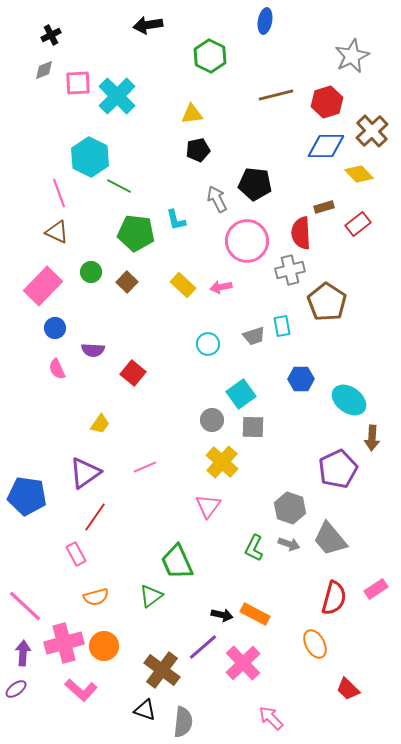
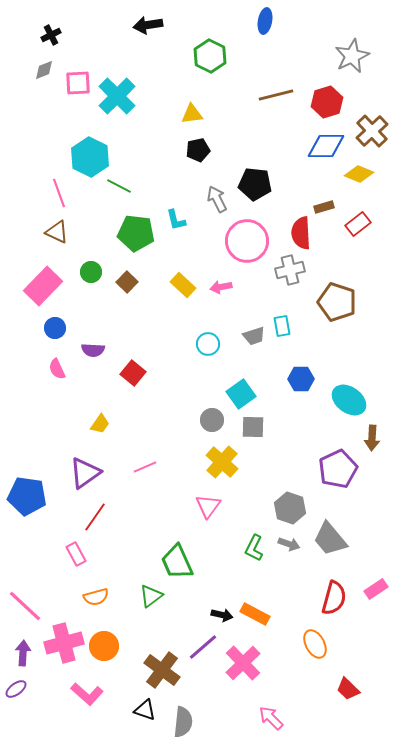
yellow diamond at (359, 174): rotated 24 degrees counterclockwise
brown pentagon at (327, 302): moved 10 px right; rotated 15 degrees counterclockwise
pink L-shape at (81, 690): moved 6 px right, 4 px down
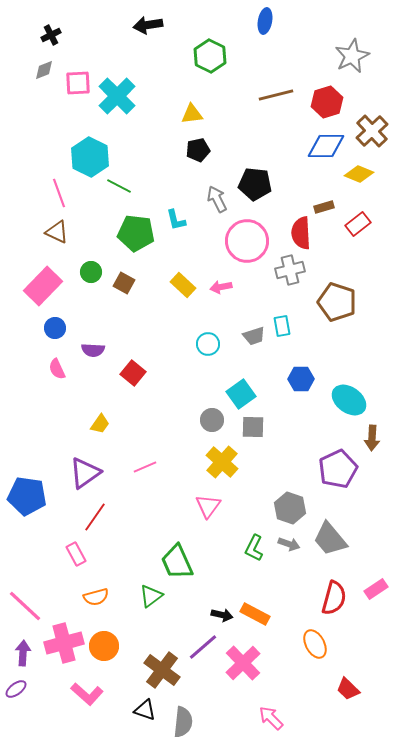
brown square at (127, 282): moved 3 px left, 1 px down; rotated 15 degrees counterclockwise
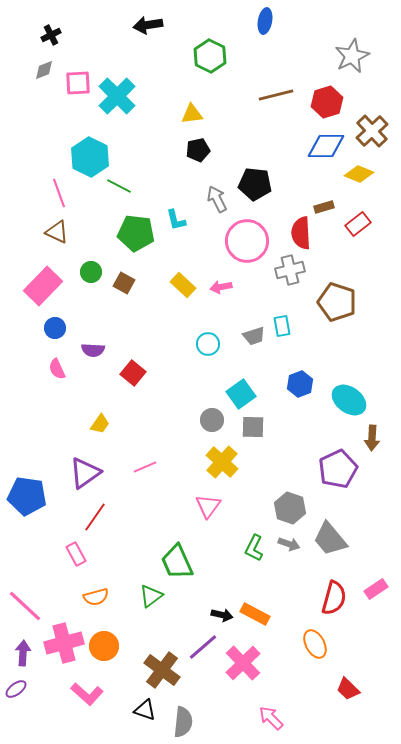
blue hexagon at (301, 379): moved 1 px left, 5 px down; rotated 20 degrees counterclockwise
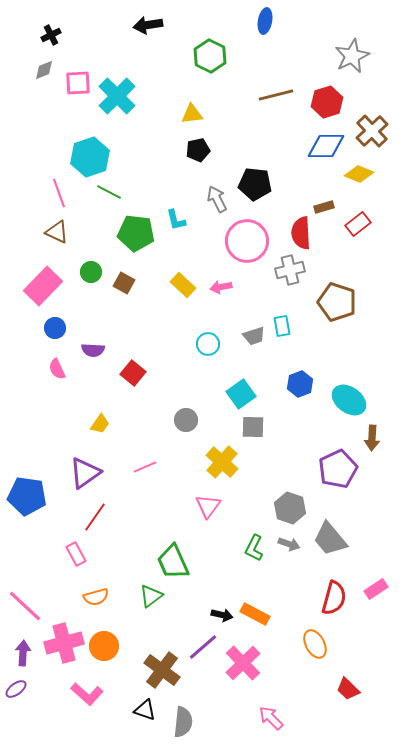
cyan hexagon at (90, 157): rotated 15 degrees clockwise
green line at (119, 186): moved 10 px left, 6 px down
gray circle at (212, 420): moved 26 px left
green trapezoid at (177, 562): moved 4 px left
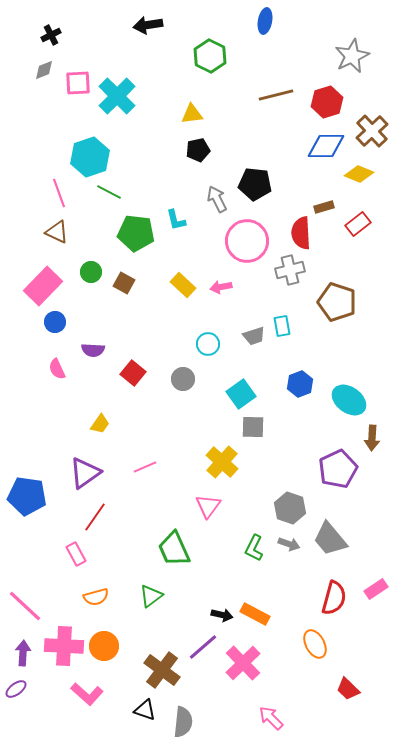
blue circle at (55, 328): moved 6 px up
gray circle at (186, 420): moved 3 px left, 41 px up
green trapezoid at (173, 562): moved 1 px right, 13 px up
pink cross at (64, 643): moved 3 px down; rotated 18 degrees clockwise
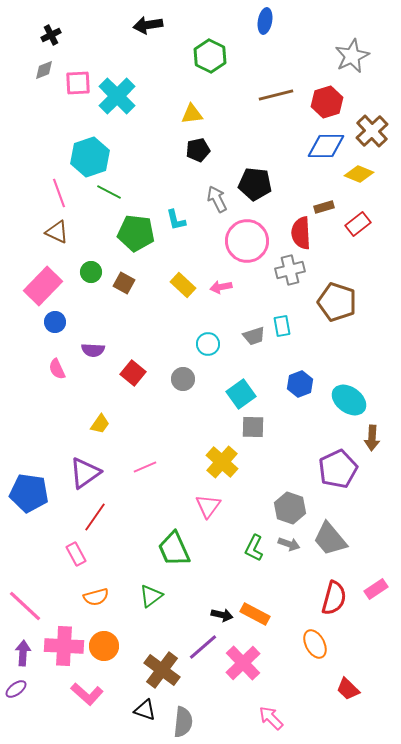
blue pentagon at (27, 496): moved 2 px right, 3 px up
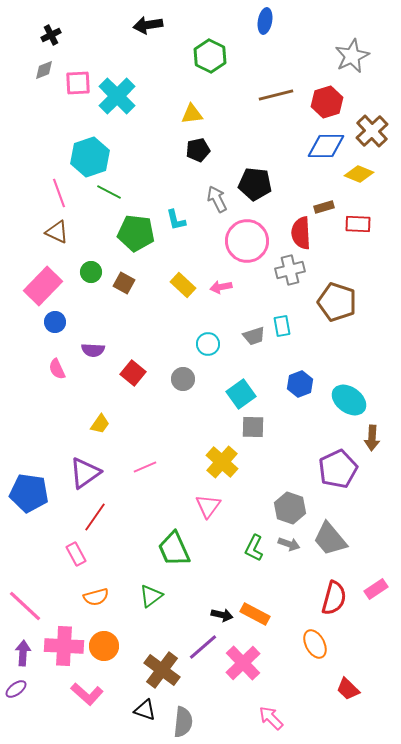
red rectangle at (358, 224): rotated 40 degrees clockwise
